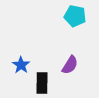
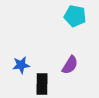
blue star: rotated 30 degrees clockwise
black rectangle: moved 1 px down
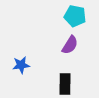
purple semicircle: moved 20 px up
black rectangle: moved 23 px right
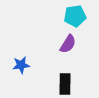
cyan pentagon: rotated 20 degrees counterclockwise
purple semicircle: moved 2 px left, 1 px up
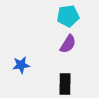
cyan pentagon: moved 7 px left
